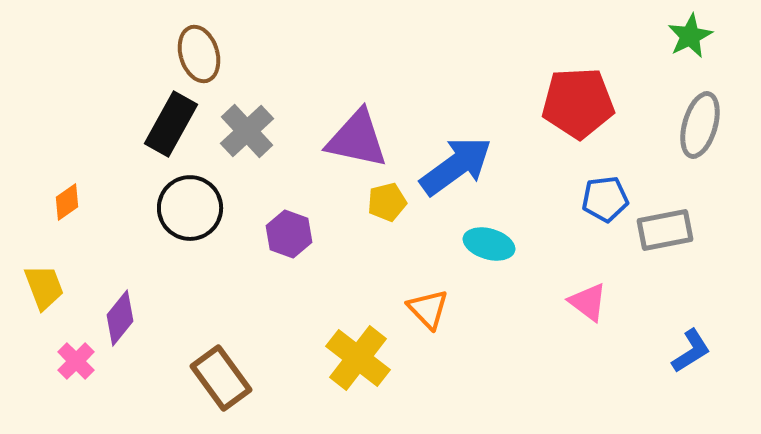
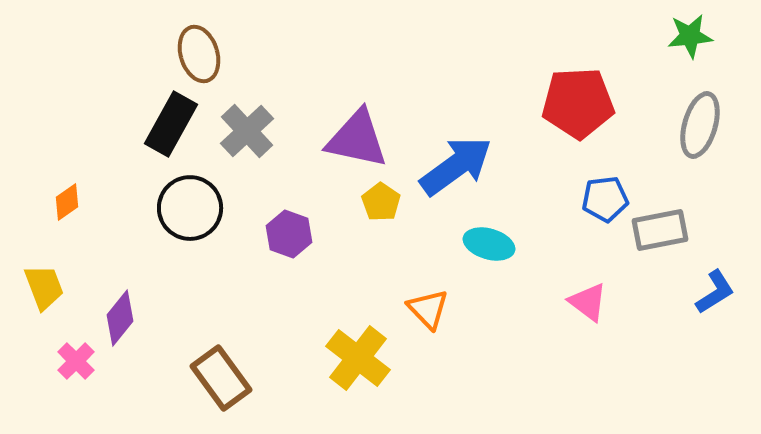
green star: rotated 21 degrees clockwise
yellow pentagon: moved 6 px left; rotated 24 degrees counterclockwise
gray rectangle: moved 5 px left
blue L-shape: moved 24 px right, 59 px up
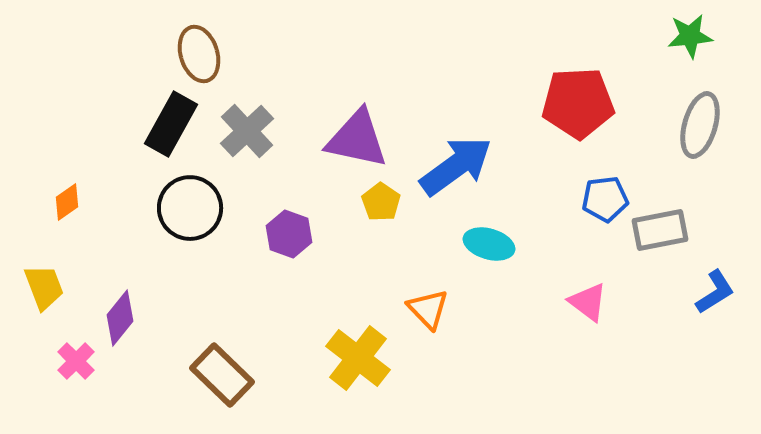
brown rectangle: moved 1 px right, 3 px up; rotated 10 degrees counterclockwise
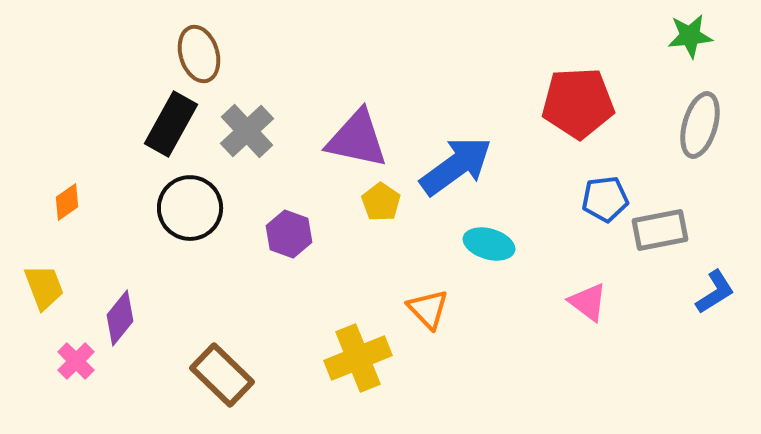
yellow cross: rotated 30 degrees clockwise
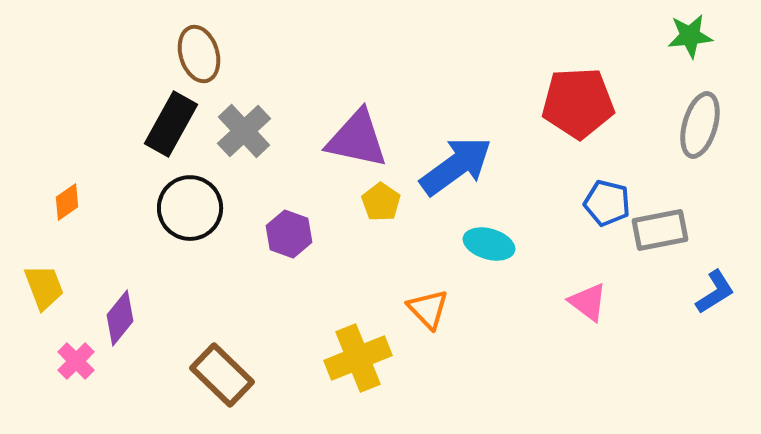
gray cross: moved 3 px left
blue pentagon: moved 2 px right, 4 px down; rotated 21 degrees clockwise
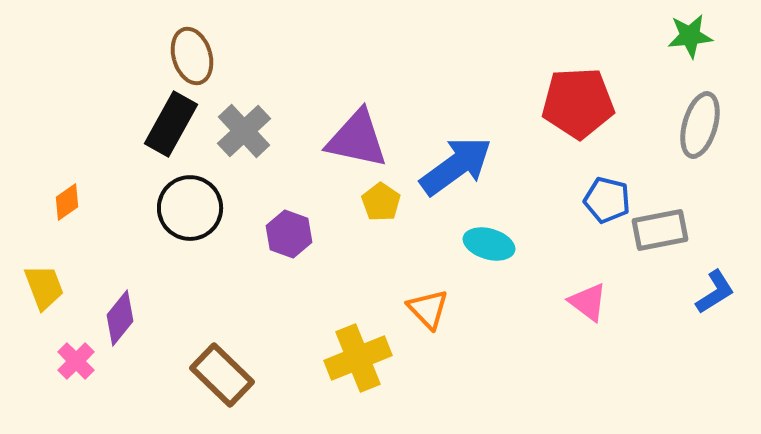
brown ellipse: moved 7 px left, 2 px down
blue pentagon: moved 3 px up
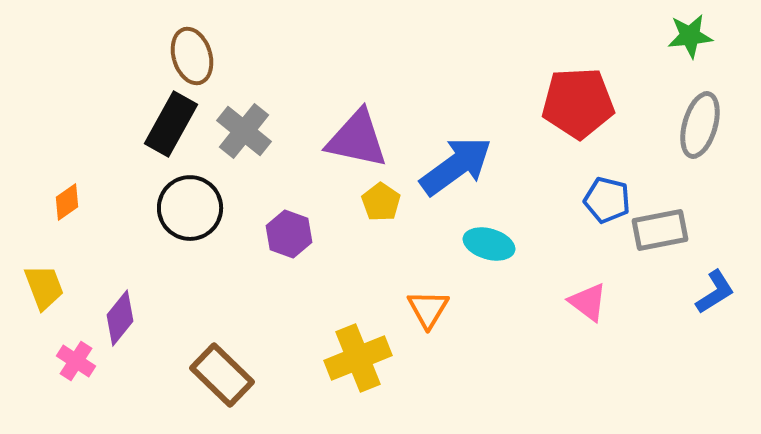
gray cross: rotated 8 degrees counterclockwise
orange triangle: rotated 15 degrees clockwise
pink cross: rotated 12 degrees counterclockwise
